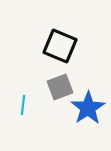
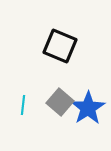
gray square: moved 15 px down; rotated 28 degrees counterclockwise
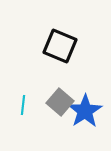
blue star: moved 3 px left, 3 px down
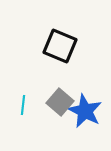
blue star: rotated 12 degrees counterclockwise
